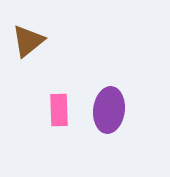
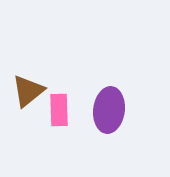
brown triangle: moved 50 px down
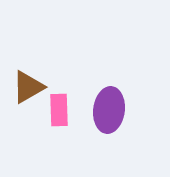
brown triangle: moved 4 px up; rotated 9 degrees clockwise
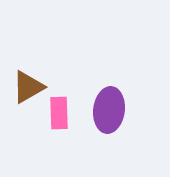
pink rectangle: moved 3 px down
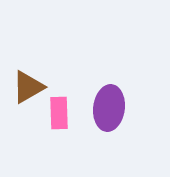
purple ellipse: moved 2 px up
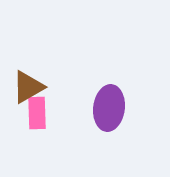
pink rectangle: moved 22 px left
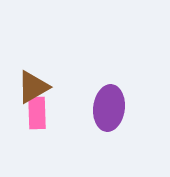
brown triangle: moved 5 px right
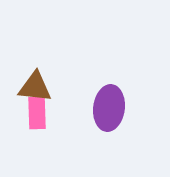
brown triangle: moved 2 px right; rotated 36 degrees clockwise
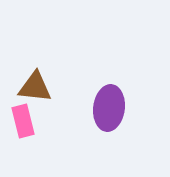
pink rectangle: moved 14 px left, 8 px down; rotated 12 degrees counterclockwise
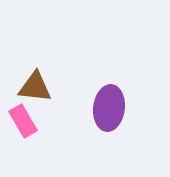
pink rectangle: rotated 16 degrees counterclockwise
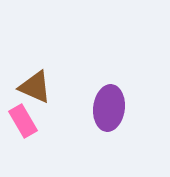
brown triangle: rotated 18 degrees clockwise
